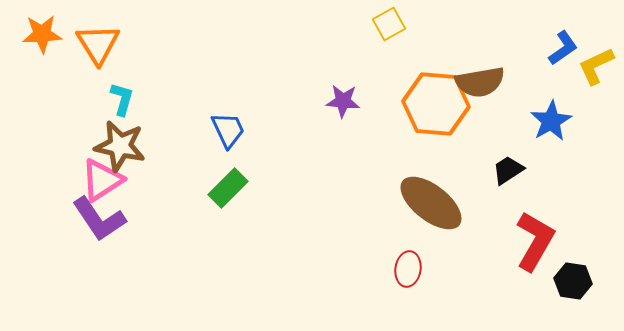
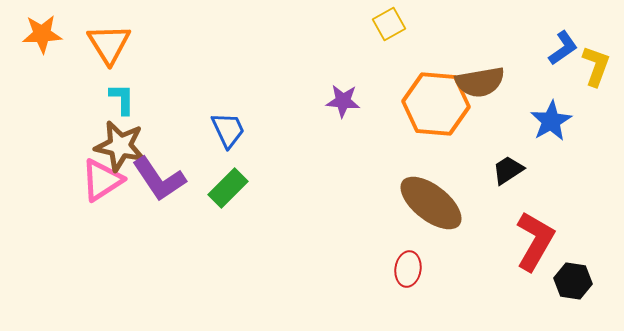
orange triangle: moved 11 px right
yellow L-shape: rotated 135 degrees clockwise
cyan L-shape: rotated 16 degrees counterclockwise
purple L-shape: moved 60 px right, 40 px up
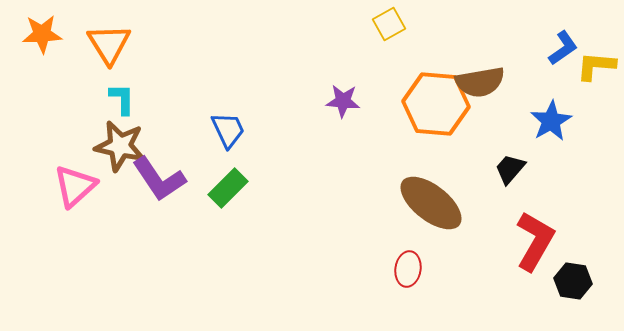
yellow L-shape: rotated 105 degrees counterclockwise
black trapezoid: moved 2 px right, 1 px up; rotated 16 degrees counterclockwise
pink triangle: moved 27 px left, 6 px down; rotated 9 degrees counterclockwise
